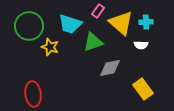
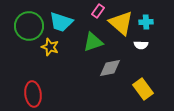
cyan trapezoid: moved 9 px left, 2 px up
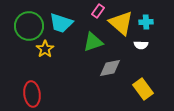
cyan trapezoid: moved 1 px down
yellow star: moved 5 px left, 2 px down; rotated 18 degrees clockwise
red ellipse: moved 1 px left
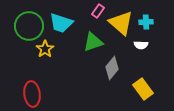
gray diamond: moved 2 px right; rotated 40 degrees counterclockwise
